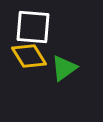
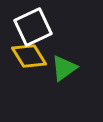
white square: rotated 30 degrees counterclockwise
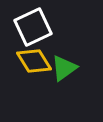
yellow diamond: moved 5 px right, 5 px down
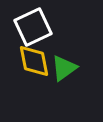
yellow diamond: rotated 21 degrees clockwise
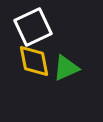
green triangle: moved 2 px right; rotated 12 degrees clockwise
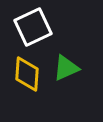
yellow diamond: moved 7 px left, 13 px down; rotated 15 degrees clockwise
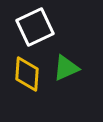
white square: moved 2 px right
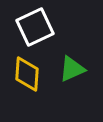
green triangle: moved 6 px right, 1 px down
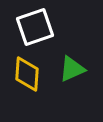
white square: rotated 6 degrees clockwise
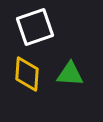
green triangle: moved 2 px left, 5 px down; rotated 28 degrees clockwise
